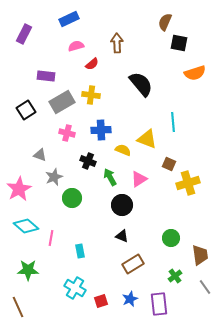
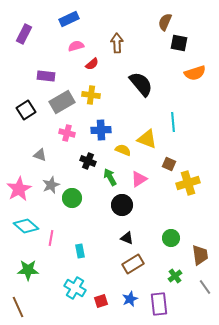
gray star at (54, 177): moved 3 px left, 8 px down
black triangle at (122, 236): moved 5 px right, 2 px down
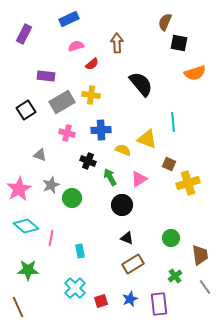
cyan cross at (75, 288): rotated 15 degrees clockwise
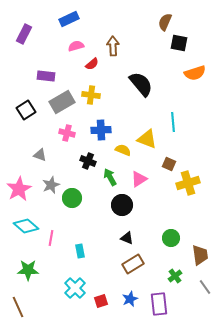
brown arrow at (117, 43): moved 4 px left, 3 px down
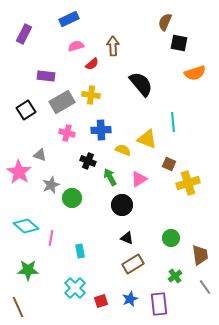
pink star at (19, 189): moved 17 px up; rotated 10 degrees counterclockwise
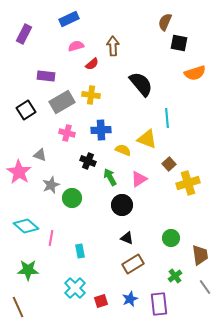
cyan line at (173, 122): moved 6 px left, 4 px up
brown square at (169, 164): rotated 24 degrees clockwise
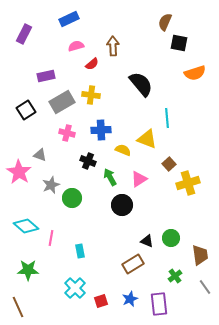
purple rectangle at (46, 76): rotated 18 degrees counterclockwise
black triangle at (127, 238): moved 20 px right, 3 px down
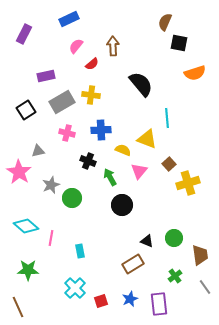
pink semicircle at (76, 46): rotated 35 degrees counterclockwise
gray triangle at (40, 155): moved 2 px left, 4 px up; rotated 32 degrees counterclockwise
pink triangle at (139, 179): moved 8 px up; rotated 18 degrees counterclockwise
green circle at (171, 238): moved 3 px right
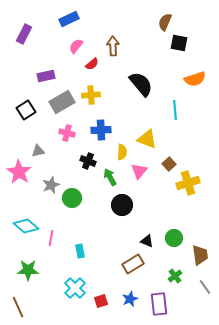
orange semicircle at (195, 73): moved 6 px down
yellow cross at (91, 95): rotated 12 degrees counterclockwise
cyan line at (167, 118): moved 8 px right, 8 px up
yellow semicircle at (123, 150): moved 1 px left, 2 px down; rotated 70 degrees clockwise
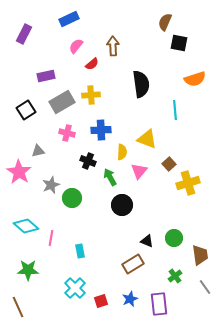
black semicircle at (141, 84): rotated 32 degrees clockwise
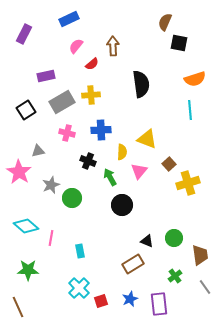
cyan line at (175, 110): moved 15 px right
cyan cross at (75, 288): moved 4 px right
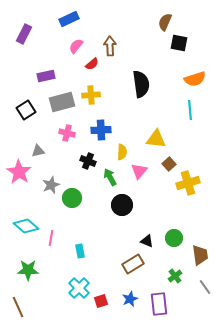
brown arrow at (113, 46): moved 3 px left
gray rectangle at (62, 102): rotated 15 degrees clockwise
yellow triangle at (147, 139): moved 9 px right; rotated 15 degrees counterclockwise
